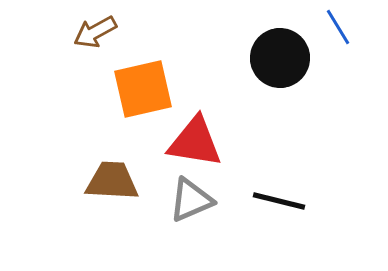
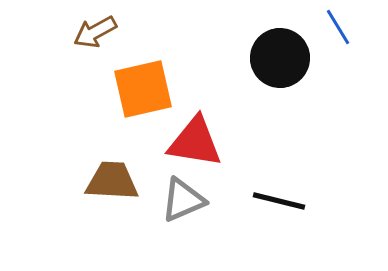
gray triangle: moved 8 px left
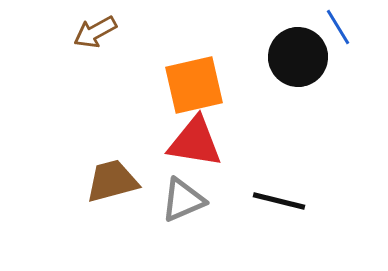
black circle: moved 18 px right, 1 px up
orange square: moved 51 px right, 4 px up
brown trapezoid: rotated 18 degrees counterclockwise
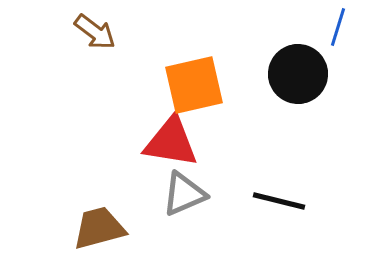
blue line: rotated 48 degrees clockwise
brown arrow: rotated 114 degrees counterclockwise
black circle: moved 17 px down
red triangle: moved 24 px left
brown trapezoid: moved 13 px left, 47 px down
gray triangle: moved 1 px right, 6 px up
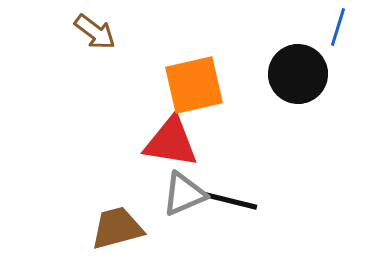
black line: moved 48 px left
brown trapezoid: moved 18 px right
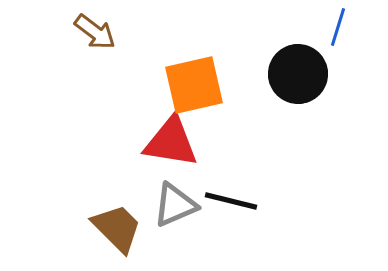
gray triangle: moved 9 px left, 11 px down
brown trapezoid: rotated 60 degrees clockwise
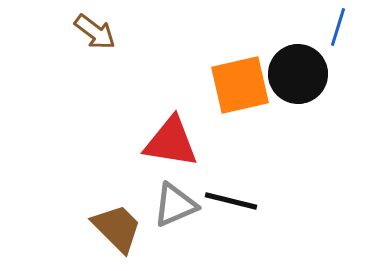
orange square: moved 46 px right
